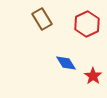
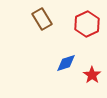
blue diamond: rotated 75 degrees counterclockwise
red star: moved 1 px left, 1 px up
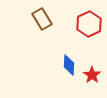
red hexagon: moved 2 px right
blue diamond: moved 3 px right, 2 px down; rotated 70 degrees counterclockwise
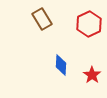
blue diamond: moved 8 px left
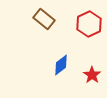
brown rectangle: moved 2 px right; rotated 20 degrees counterclockwise
blue diamond: rotated 50 degrees clockwise
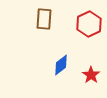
brown rectangle: rotated 55 degrees clockwise
red star: moved 1 px left
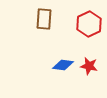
blue diamond: moved 2 px right; rotated 45 degrees clockwise
red star: moved 2 px left, 9 px up; rotated 24 degrees counterclockwise
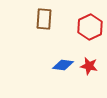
red hexagon: moved 1 px right, 3 px down
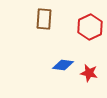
red star: moved 7 px down
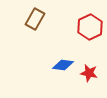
brown rectangle: moved 9 px left; rotated 25 degrees clockwise
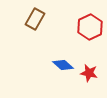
blue diamond: rotated 35 degrees clockwise
